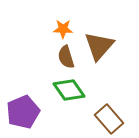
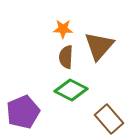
brown semicircle: rotated 20 degrees clockwise
green diamond: moved 2 px right; rotated 28 degrees counterclockwise
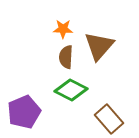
purple pentagon: moved 1 px right
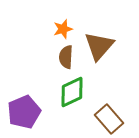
orange star: rotated 18 degrees counterclockwise
green diamond: moved 1 px right, 2 px down; rotated 52 degrees counterclockwise
